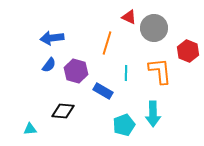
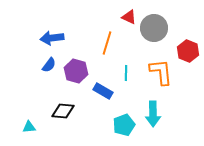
orange L-shape: moved 1 px right, 1 px down
cyan triangle: moved 1 px left, 2 px up
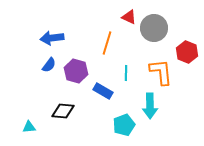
red hexagon: moved 1 px left, 1 px down
cyan arrow: moved 3 px left, 8 px up
